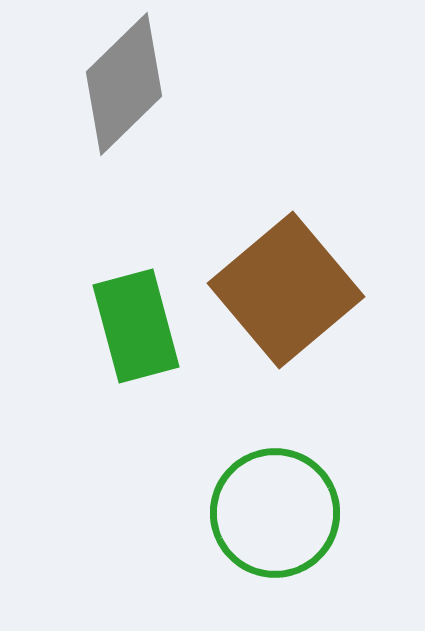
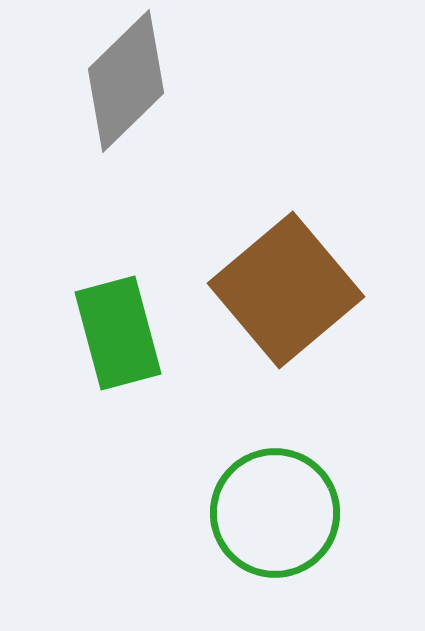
gray diamond: moved 2 px right, 3 px up
green rectangle: moved 18 px left, 7 px down
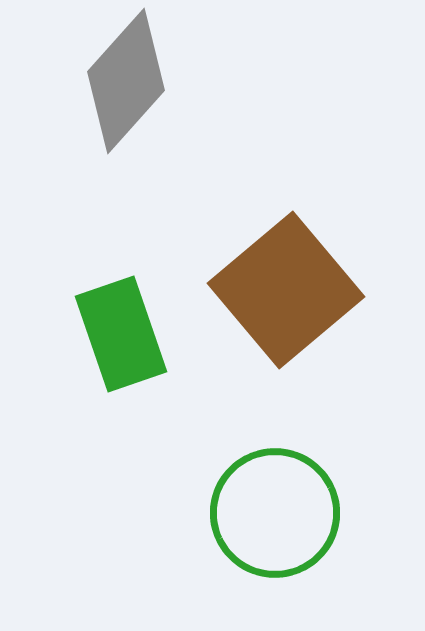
gray diamond: rotated 4 degrees counterclockwise
green rectangle: moved 3 px right, 1 px down; rotated 4 degrees counterclockwise
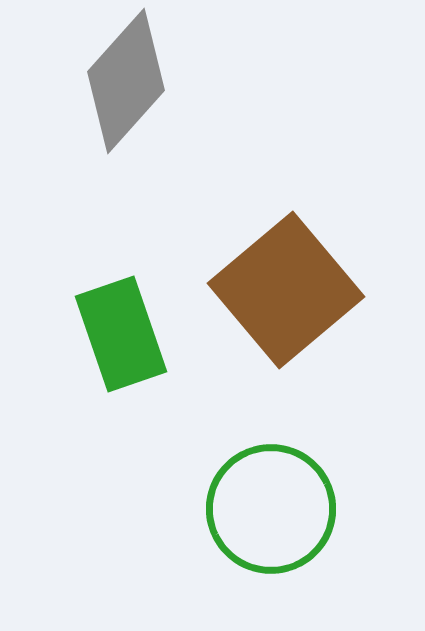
green circle: moved 4 px left, 4 px up
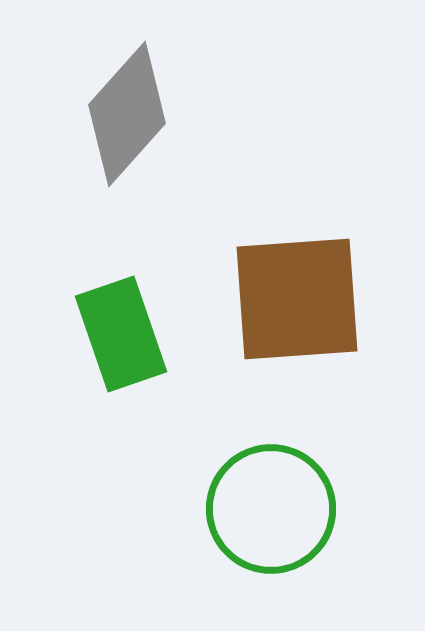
gray diamond: moved 1 px right, 33 px down
brown square: moved 11 px right, 9 px down; rotated 36 degrees clockwise
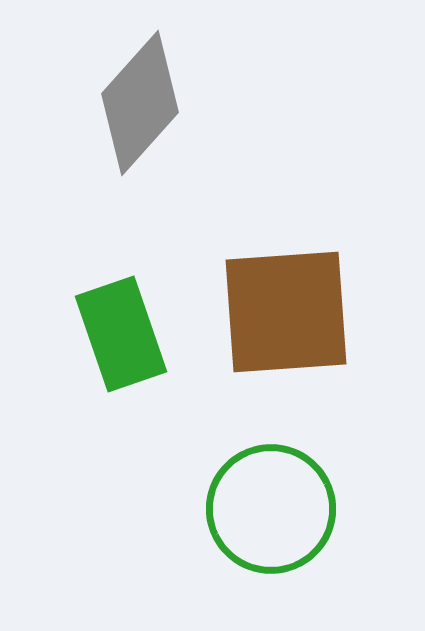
gray diamond: moved 13 px right, 11 px up
brown square: moved 11 px left, 13 px down
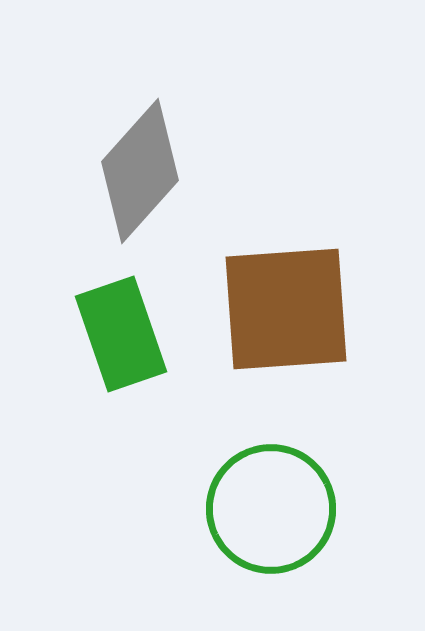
gray diamond: moved 68 px down
brown square: moved 3 px up
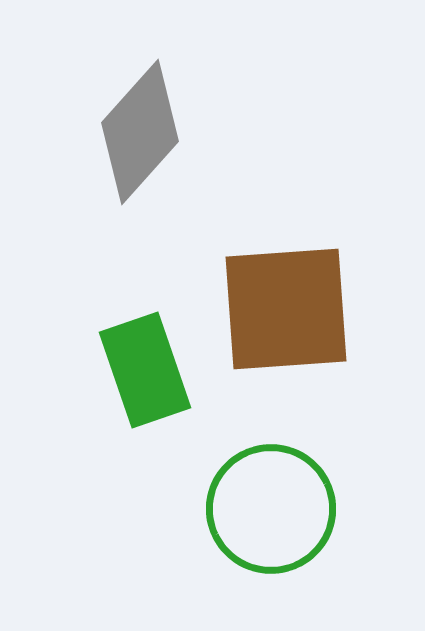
gray diamond: moved 39 px up
green rectangle: moved 24 px right, 36 px down
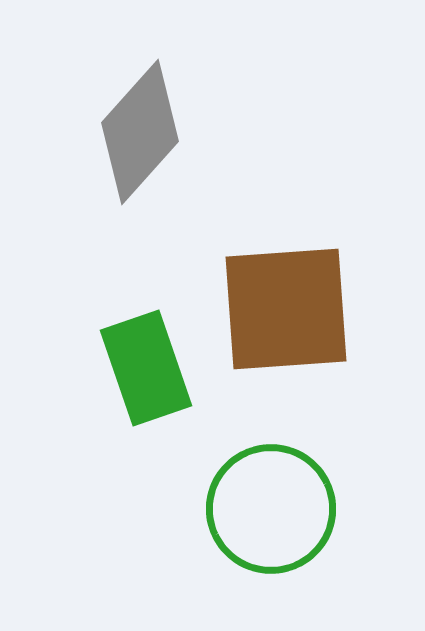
green rectangle: moved 1 px right, 2 px up
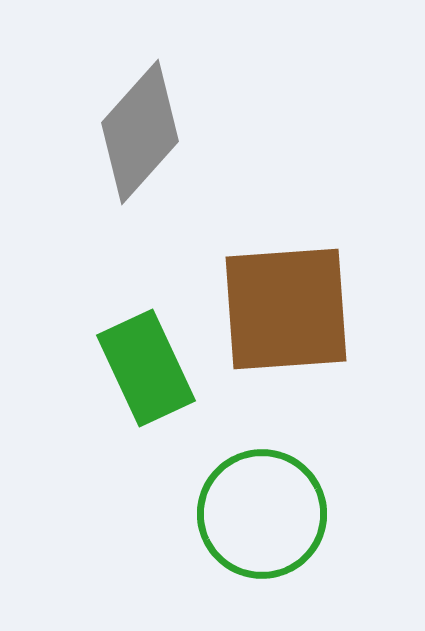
green rectangle: rotated 6 degrees counterclockwise
green circle: moved 9 px left, 5 px down
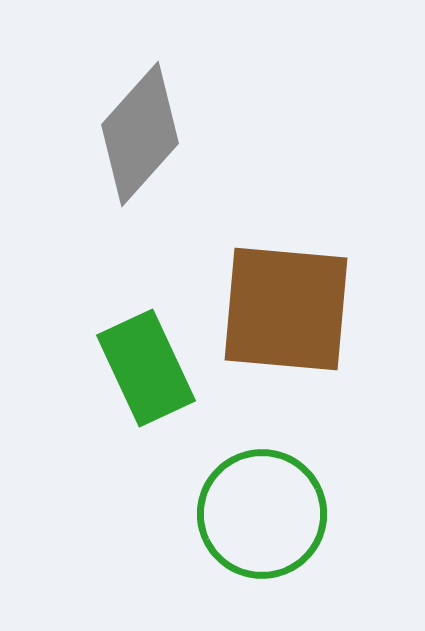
gray diamond: moved 2 px down
brown square: rotated 9 degrees clockwise
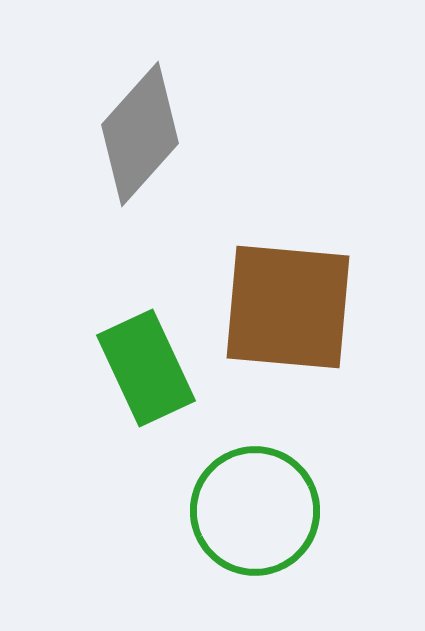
brown square: moved 2 px right, 2 px up
green circle: moved 7 px left, 3 px up
